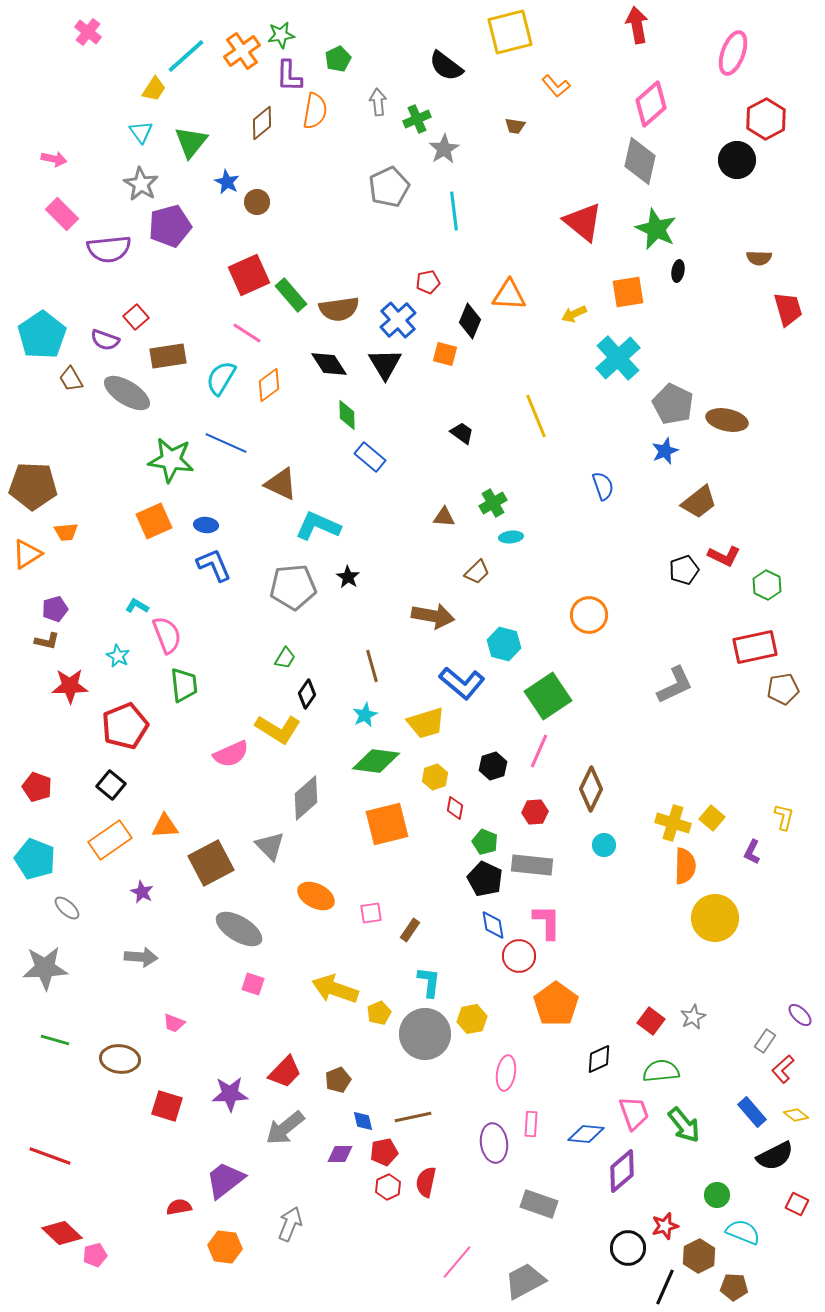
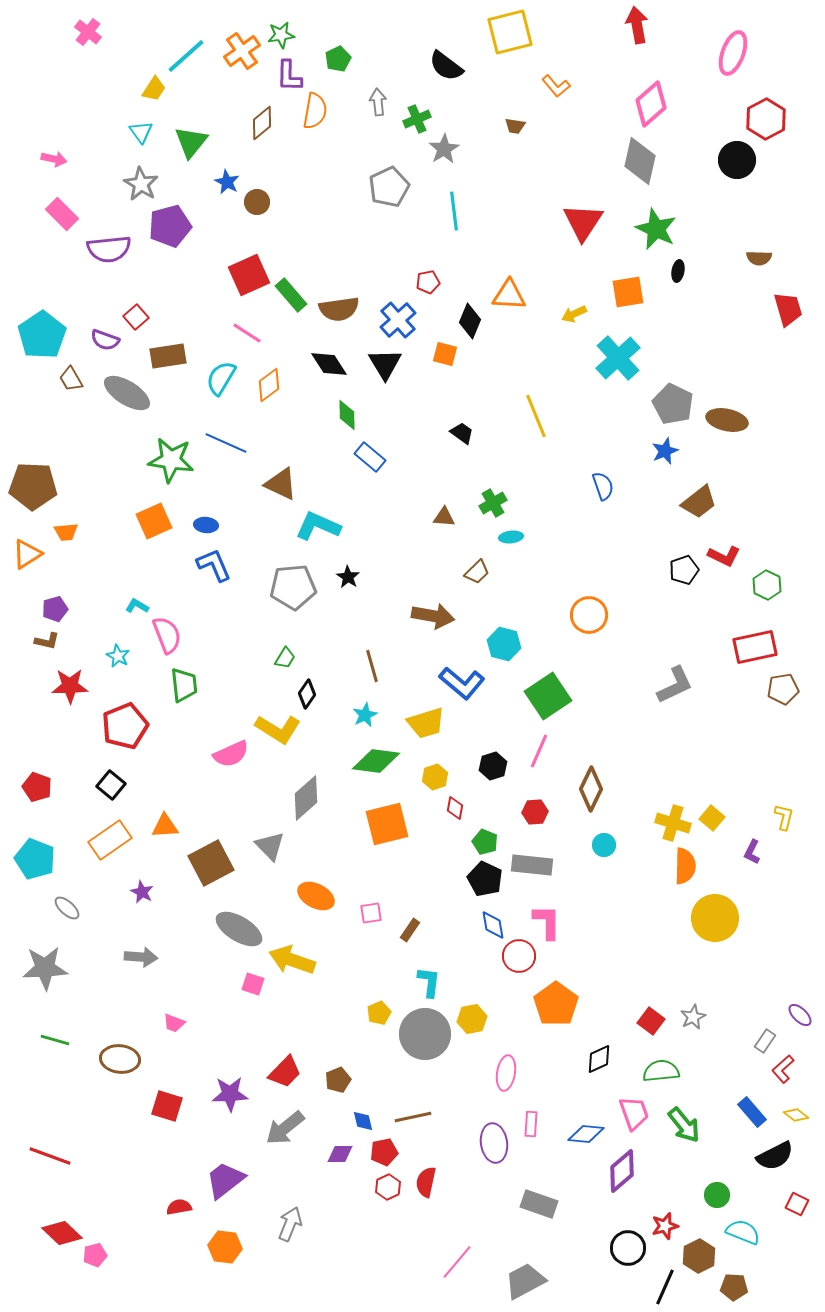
red triangle at (583, 222): rotated 24 degrees clockwise
yellow arrow at (335, 989): moved 43 px left, 29 px up
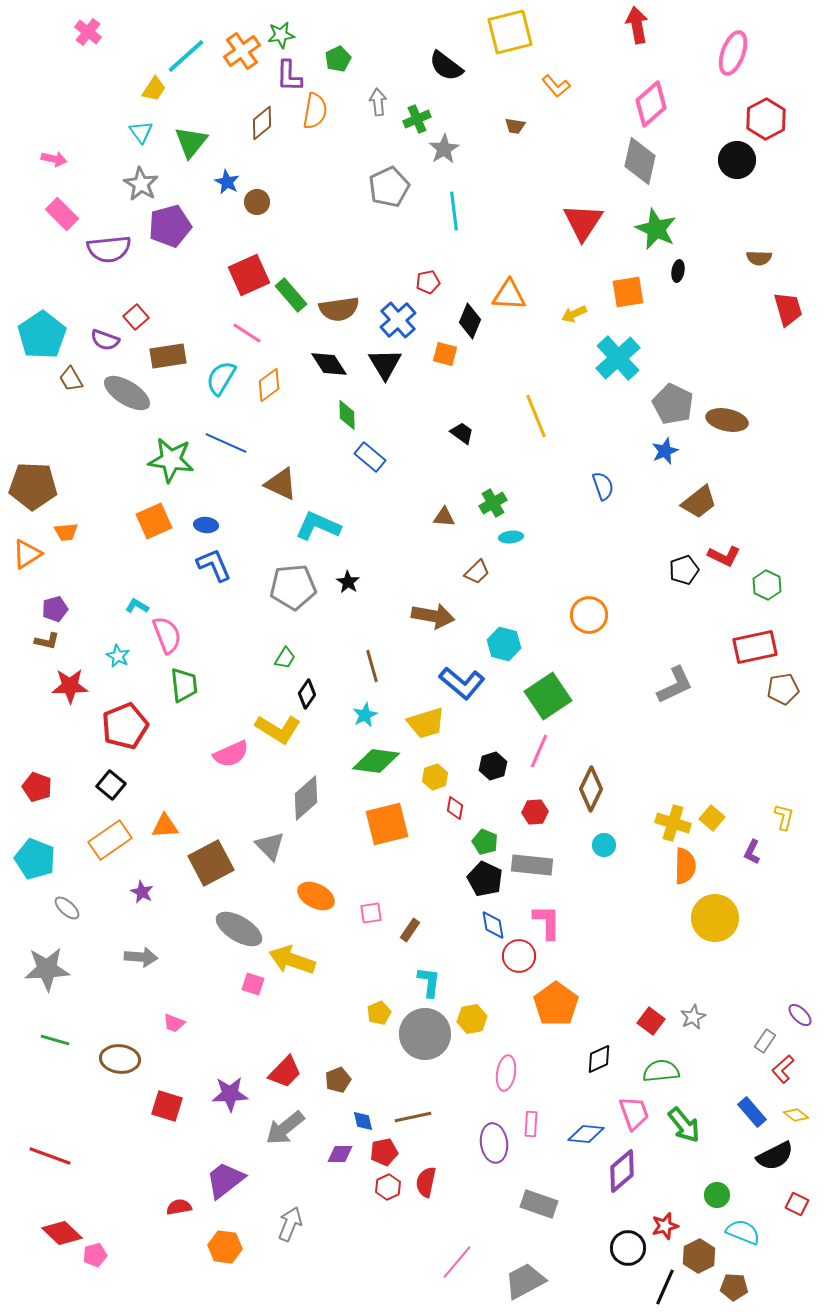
black star at (348, 577): moved 5 px down
gray star at (45, 968): moved 2 px right, 1 px down
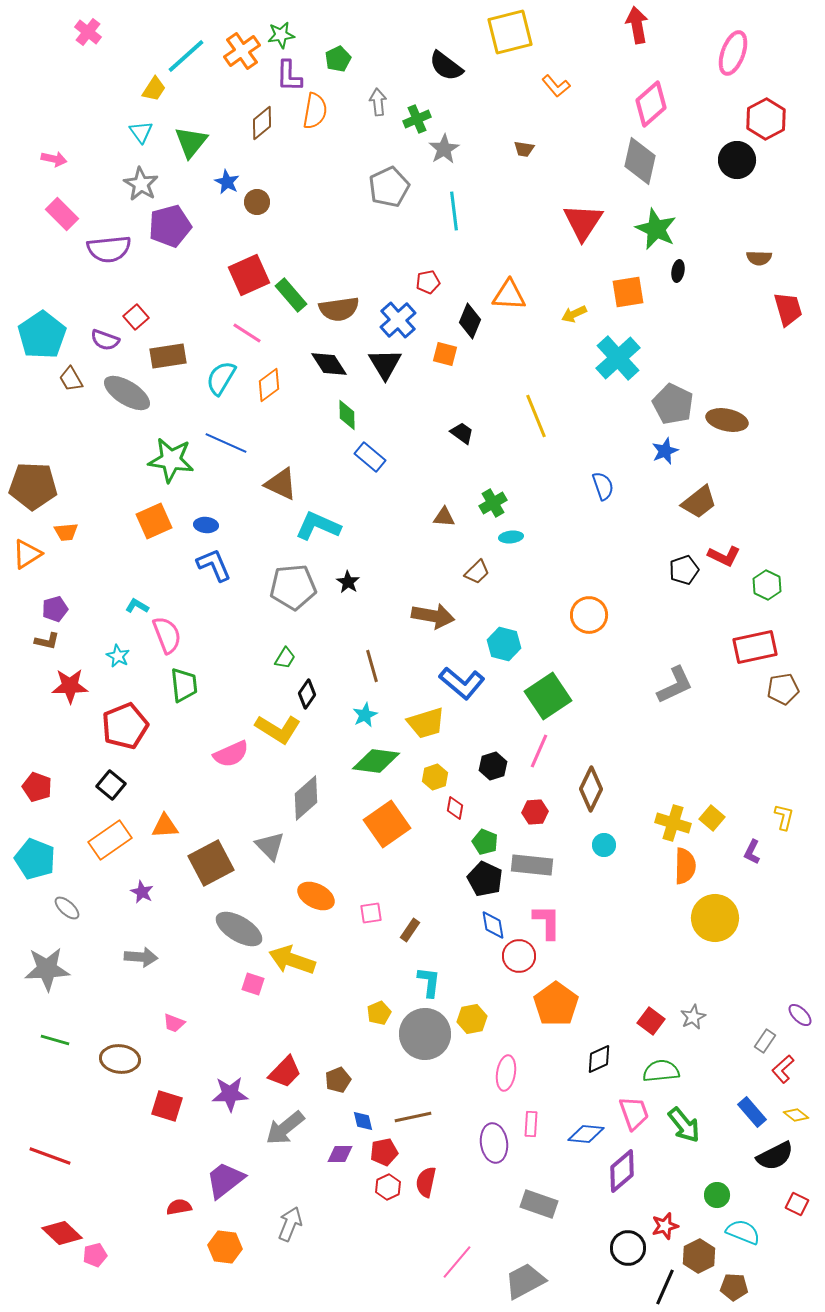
brown trapezoid at (515, 126): moved 9 px right, 23 px down
orange square at (387, 824): rotated 21 degrees counterclockwise
